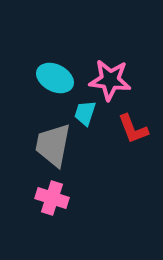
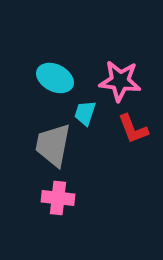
pink star: moved 10 px right, 1 px down
pink cross: moved 6 px right; rotated 12 degrees counterclockwise
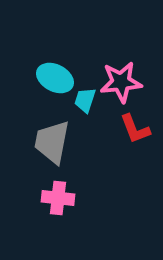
pink star: moved 1 px right, 1 px down; rotated 12 degrees counterclockwise
cyan trapezoid: moved 13 px up
red L-shape: moved 2 px right
gray trapezoid: moved 1 px left, 3 px up
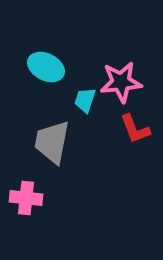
cyan ellipse: moved 9 px left, 11 px up
pink cross: moved 32 px left
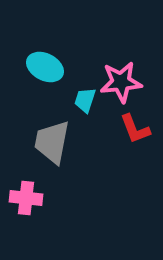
cyan ellipse: moved 1 px left
